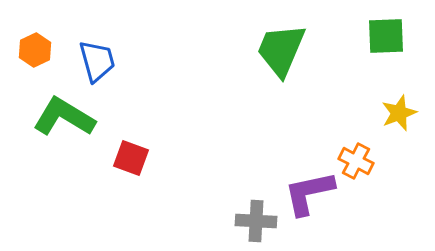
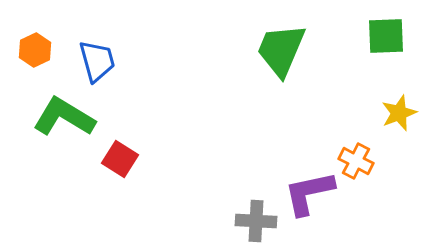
red square: moved 11 px left, 1 px down; rotated 12 degrees clockwise
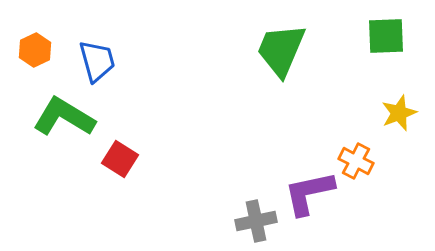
gray cross: rotated 15 degrees counterclockwise
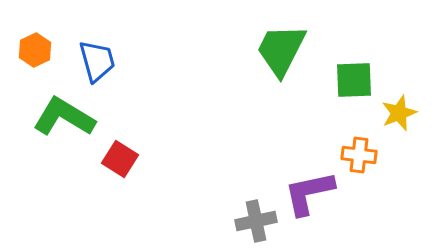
green square: moved 32 px left, 44 px down
green trapezoid: rotated 4 degrees clockwise
orange cross: moved 3 px right, 6 px up; rotated 20 degrees counterclockwise
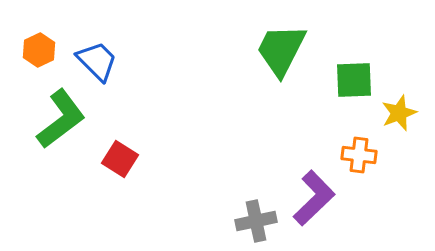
orange hexagon: moved 4 px right
blue trapezoid: rotated 30 degrees counterclockwise
green L-shape: moved 3 px left, 2 px down; rotated 112 degrees clockwise
purple L-shape: moved 5 px right, 5 px down; rotated 148 degrees clockwise
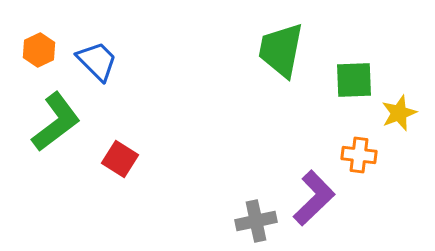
green trapezoid: rotated 16 degrees counterclockwise
green L-shape: moved 5 px left, 3 px down
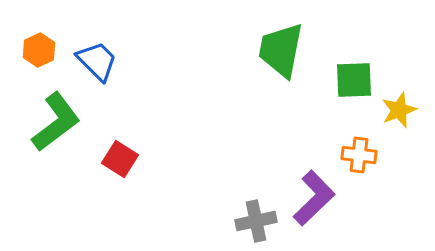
yellow star: moved 3 px up
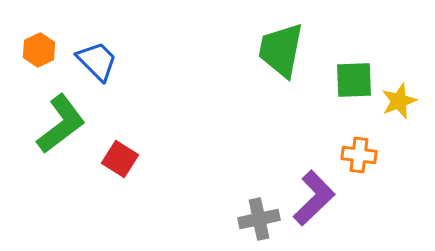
yellow star: moved 9 px up
green L-shape: moved 5 px right, 2 px down
gray cross: moved 3 px right, 2 px up
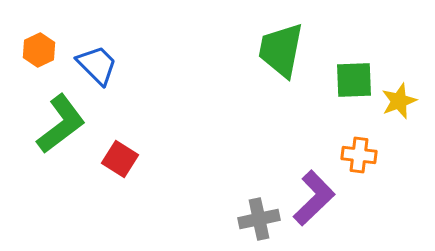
blue trapezoid: moved 4 px down
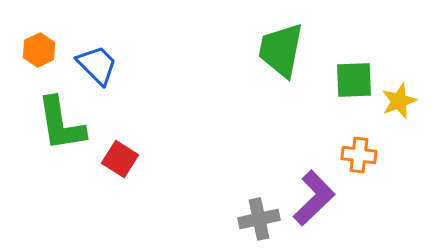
green L-shape: rotated 118 degrees clockwise
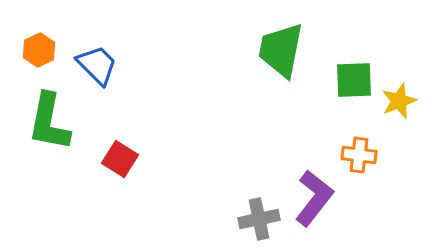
green L-shape: moved 12 px left, 2 px up; rotated 20 degrees clockwise
purple L-shape: rotated 8 degrees counterclockwise
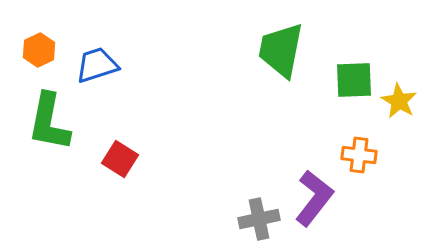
blue trapezoid: rotated 63 degrees counterclockwise
yellow star: rotated 21 degrees counterclockwise
